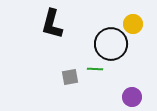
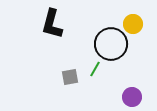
green line: rotated 63 degrees counterclockwise
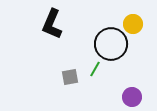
black L-shape: rotated 8 degrees clockwise
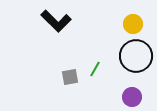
black L-shape: moved 4 px right, 3 px up; rotated 68 degrees counterclockwise
black circle: moved 25 px right, 12 px down
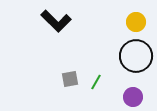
yellow circle: moved 3 px right, 2 px up
green line: moved 1 px right, 13 px down
gray square: moved 2 px down
purple circle: moved 1 px right
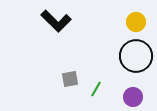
green line: moved 7 px down
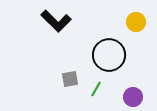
black circle: moved 27 px left, 1 px up
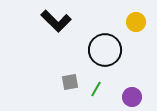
black circle: moved 4 px left, 5 px up
gray square: moved 3 px down
purple circle: moved 1 px left
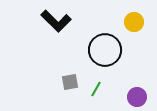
yellow circle: moved 2 px left
purple circle: moved 5 px right
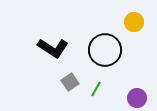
black L-shape: moved 3 px left, 27 px down; rotated 12 degrees counterclockwise
gray square: rotated 24 degrees counterclockwise
purple circle: moved 1 px down
